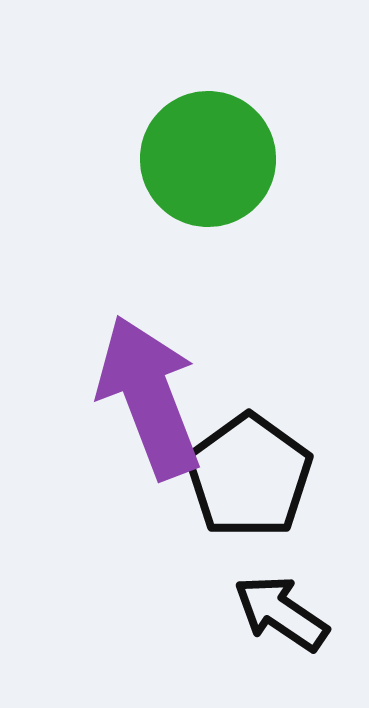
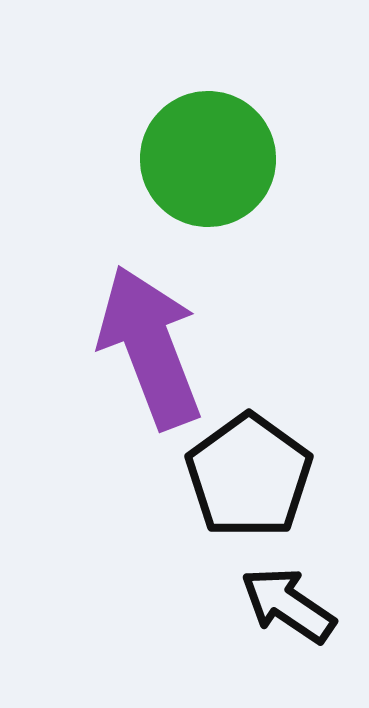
purple arrow: moved 1 px right, 50 px up
black arrow: moved 7 px right, 8 px up
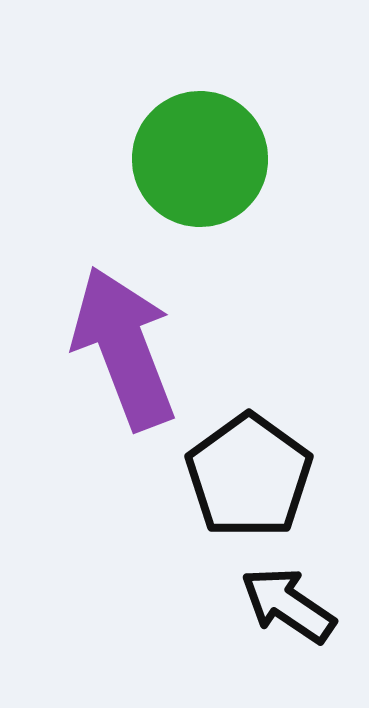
green circle: moved 8 px left
purple arrow: moved 26 px left, 1 px down
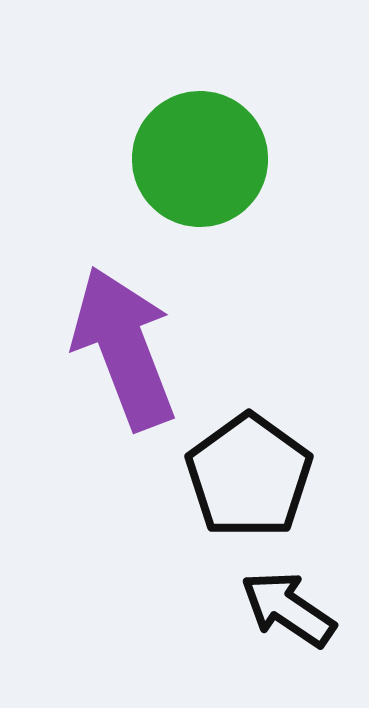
black arrow: moved 4 px down
